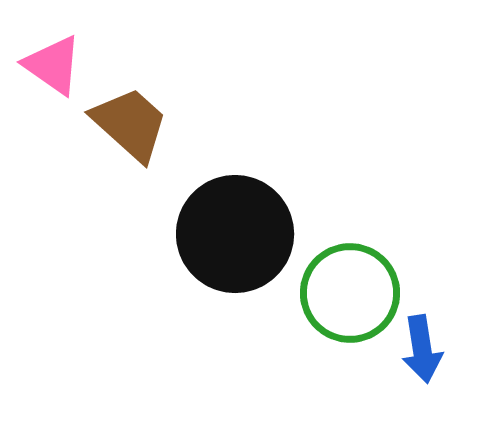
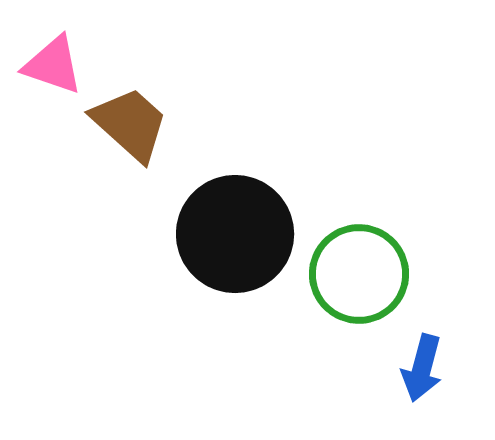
pink triangle: rotated 16 degrees counterclockwise
green circle: moved 9 px right, 19 px up
blue arrow: moved 19 px down; rotated 24 degrees clockwise
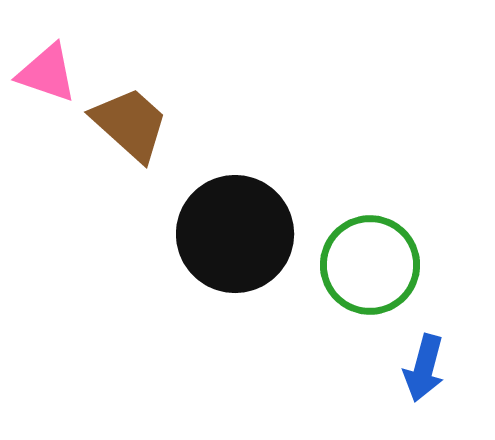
pink triangle: moved 6 px left, 8 px down
green circle: moved 11 px right, 9 px up
blue arrow: moved 2 px right
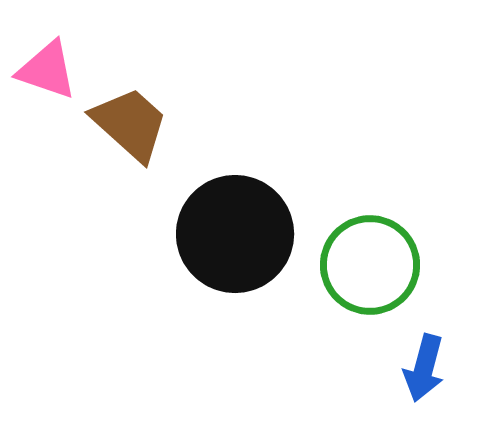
pink triangle: moved 3 px up
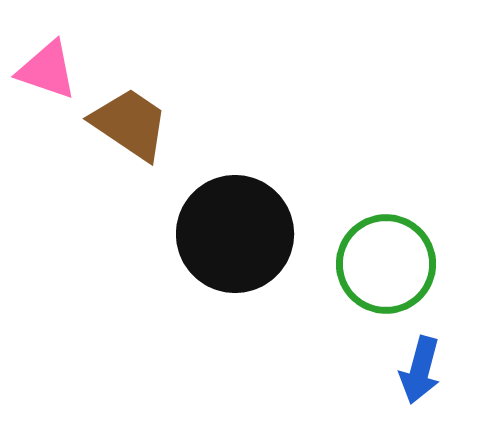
brown trapezoid: rotated 8 degrees counterclockwise
green circle: moved 16 px right, 1 px up
blue arrow: moved 4 px left, 2 px down
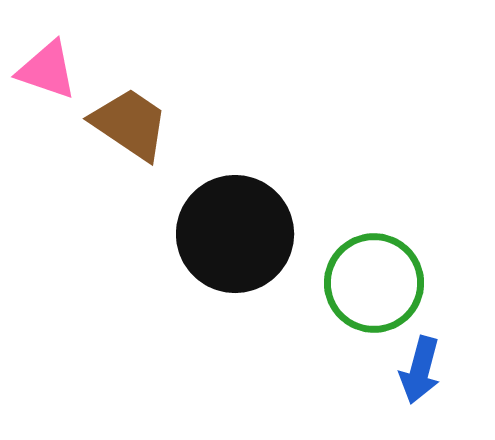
green circle: moved 12 px left, 19 px down
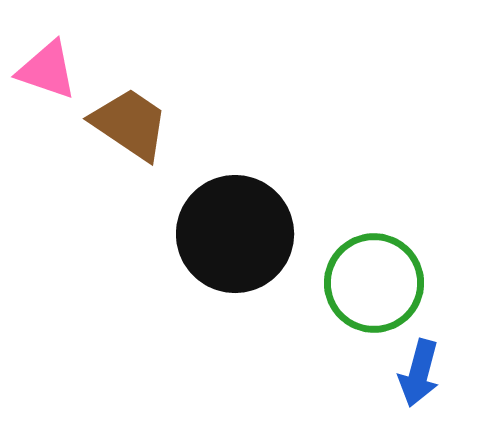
blue arrow: moved 1 px left, 3 px down
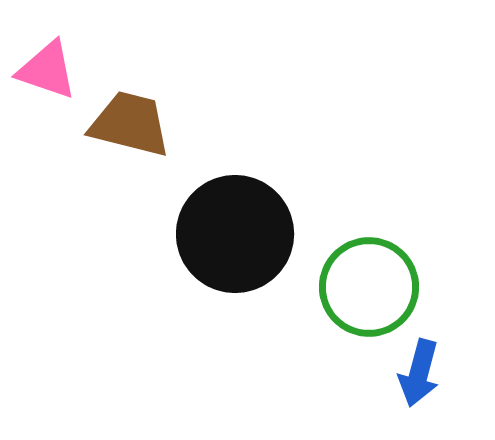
brown trapezoid: rotated 20 degrees counterclockwise
green circle: moved 5 px left, 4 px down
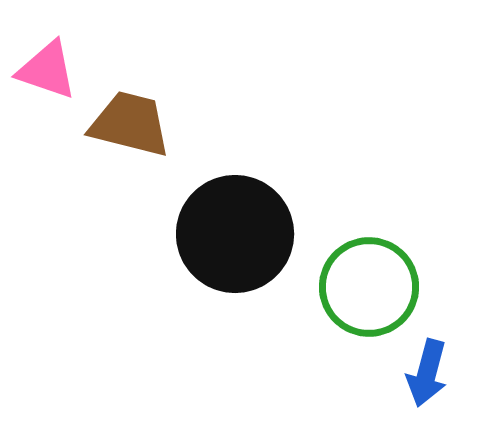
blue arrow: moved 8 px right
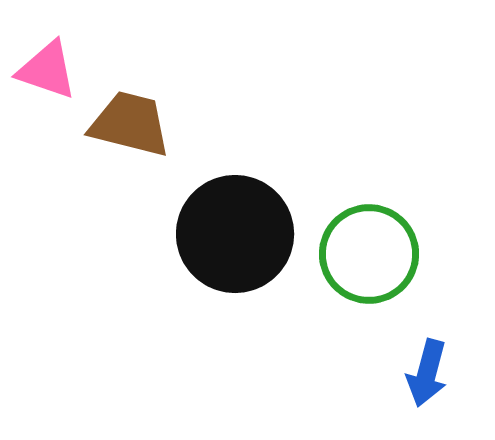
green circle: moved 33 px up
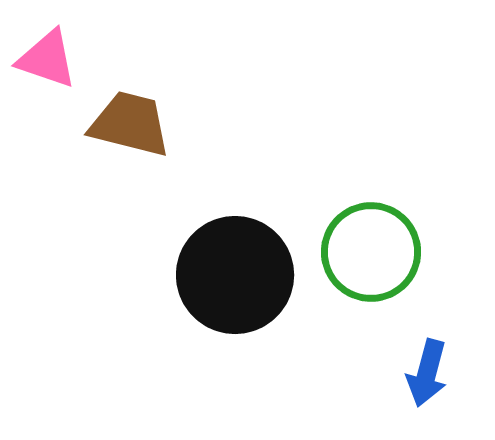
pink triangle: moved 11 px up
black circle: moved 41 px down
green circle: moved 2 px right, 2 px up
